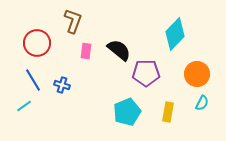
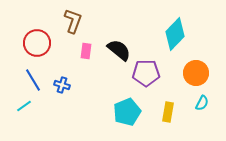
orange circle: moved 1 px left, 1 px up
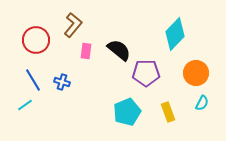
brown L-shape: moved 4 px down; rotated 20 degrees clockwise
red circle: moved 1 px left, 3 px up
blue cross: moved 3 px up
cyan line: moved 1 px right, 1 px up
yellow rectangle: rotated 30 degrees counterclockwise
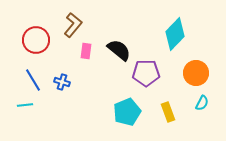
cyan line: rotated 28 degrees clockwise
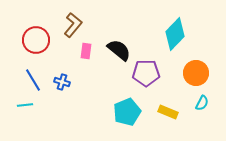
yellow rectangle: rotated 48 degrees counterclockwise
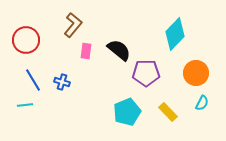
red circle: moved 10 px left
yellow rectangle: rotated 24 degrees clockwise
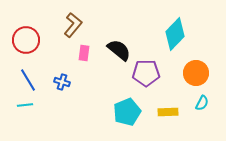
pink rectangle: moved 2 px left, 2 px down
blue line: moved 5 px left
yellow rectangle: rotated 48 degrees counterclockwise
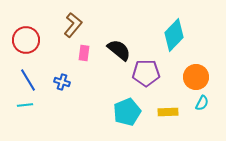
cyan diamond: moved 1 px left, 1 px down
orange circle: moved 4 px down
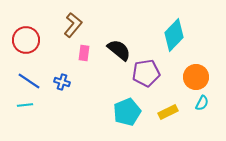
purple pentagon: rotated 8 degrees counterclockwise
blue line: moved 1 px right, 1 px down; rotated 25 degrees counterclockwise
yellow rectangle: rotated 24 degrees counterclockwise
